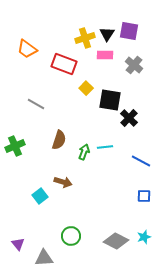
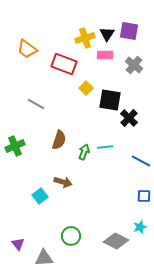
cyan star: moved 4 px left, 10 px up
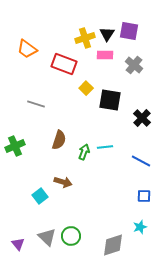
gray line: rotated 12 degrees counterclockwise
black cross: moved 13 px right
gray diamond: moved 3 px left, 4 px down; rotated 45 degrees counterclockwise
gray triangle: moved 3 px right, 21 px up; rotated 48 degrees clockwise
